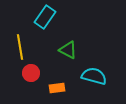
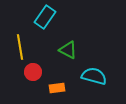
red circle: moved 2 px right, 1 px up
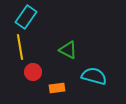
cyan rectangle: moved 19 px left
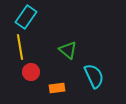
green triangle: rotated 12 degrees clockwise
red circle: moved 2 px left
cyan semicircle: rotated 50 degrees clockwise
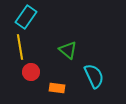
orange rectangle: rotated 14 degrees clockwise
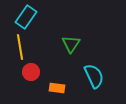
green triangle: moved 3 px right, 6 px up; rotated 24 degrees clockwise
